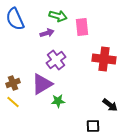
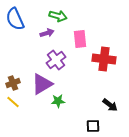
pink rectangle: moved 2 px left, 12 px down
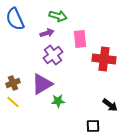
purple cross: moved 3 px left, 5 px up
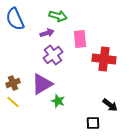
green star: rotated 24 degrees clockwise
black square: moved 3 px up
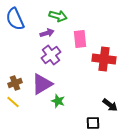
purple cross: moved 2 px left
brown cross: moved 2 px right
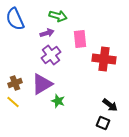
black square: moved 10 px right; rotated 24 degrees clockwise
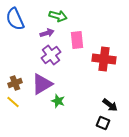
pink rectangle: moved 3 px left, 1 px down
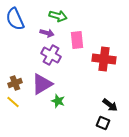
purple arrow: rotated 32 degrees clockwise
purple cross: rotated 24 degrees counterclockwise
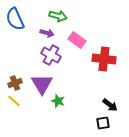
pink rectangle: rotated 48 degrees counterclockwise
purple triangle: rotated 30 degrees counterclockwise
yellow line: moved 1 px right, 1 px up
black square: rotated 32 degrees counterclockwise
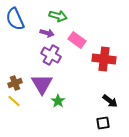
green star: rotated 16 degrees clockwise
black arrow: moved 4 px up
